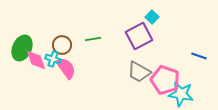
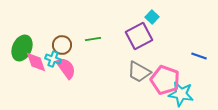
pink diamond: moved 2 px down
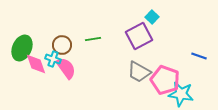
pink diamond: moved 2 px down
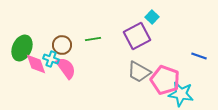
purple square: moved 2 px left
cyan cross: moved 2 px left
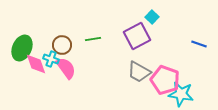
blue line: moved 12 px up
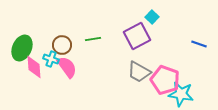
pink diamond: moved 2 px left, 3 px down; rotated 15 degrees clockwise
pink semicircle: moved 1 px right, 1 px up
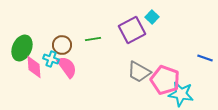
purple square: moved 5 px left, 6 px up
blue line: moved 6 px right, 14 px down
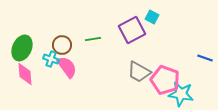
cyan square: rotated 16 degrees counterclockwise
pink diamond: moved 9 px left, 7 px down
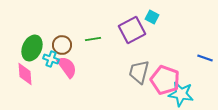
green ellipse: moved 10 px right
gray trapezoid: rotated 75 degrees clockwise
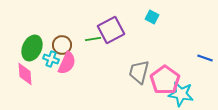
purple square: moved 21 px left
pink semicircle: moved 4 px up; rotated 60 degrees clockwise
pink pentagon: rotated 16 degrees clockwise
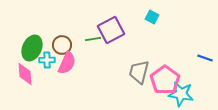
cyan cross: moved 4 px left, 1 px down; rotated 21 degrees counterclockwise
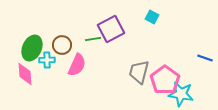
purple square: moved 1 px up
pink semicircle: moved 10 px right, 2 px down
